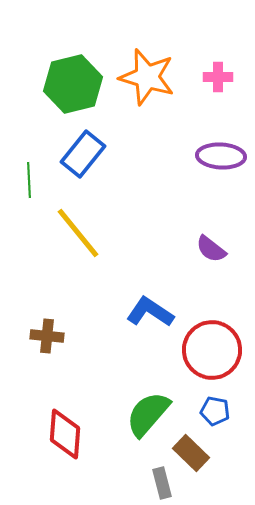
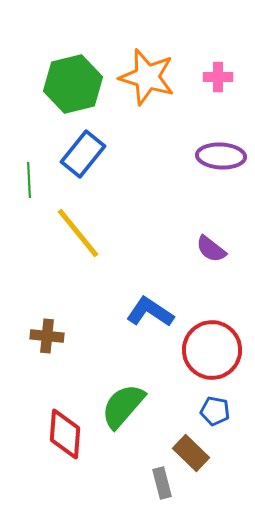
green semicircle: moved 25 px left, 8 px up
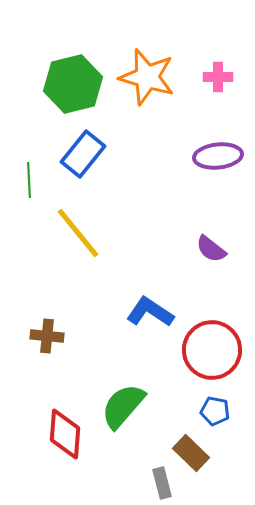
purple ellipse: moved 3 px left; rotated 9 degrees counterclockwise
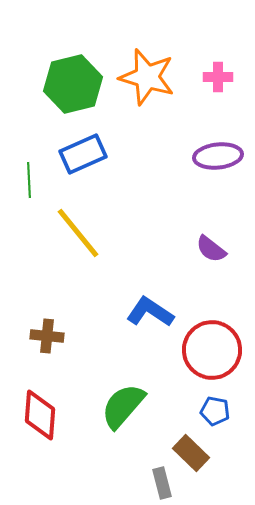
blue rectangle: rotated 27 degrees clockwise
red diamond: moved 25 px left, 19 px up
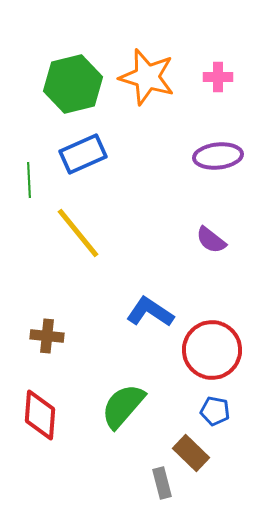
purple semicircle: moved 9 px up
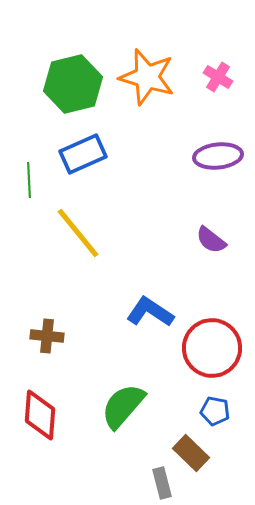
pink cross: rotated 32 degrees clockwise
red circle: moved 2 px up
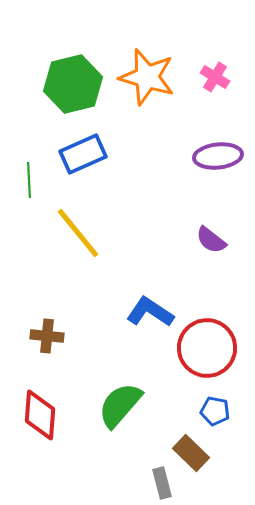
pink cross: moved 3 px left
red circle: moved 5 px left
green semicircle: moved 3 px left, 1 px up
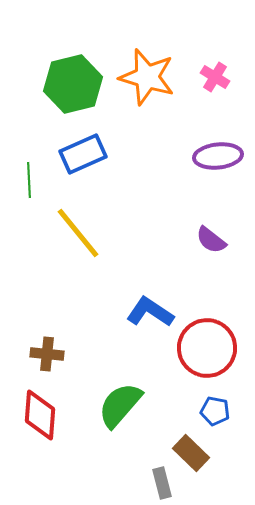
brown cross: moved 18 px down
